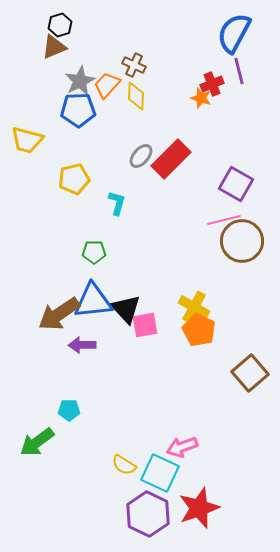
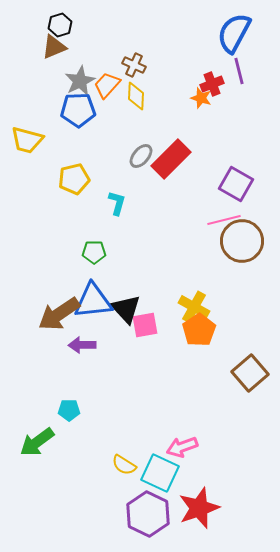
orange pentagon: rotated 12 degrees clockwise
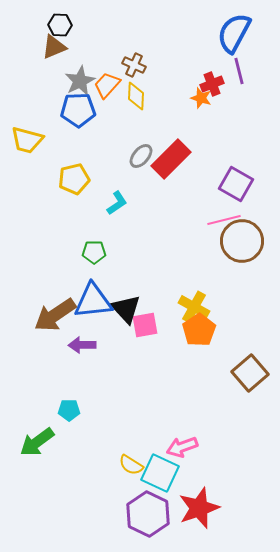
black hexagon: rotated 20 degrees clockwise
cyan L-shape: rotated 40 degrees clockwise
brown arrow: moved 4 px left, 1 px down
yellow semicircle: moved 7 px right
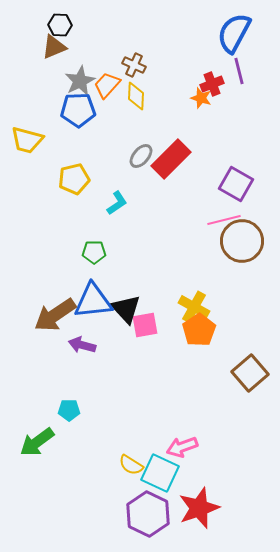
purple arrow: rotated 16 degrees clockwise
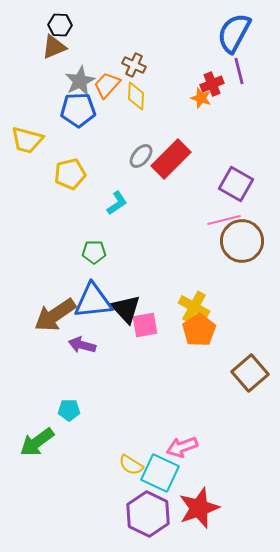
yellow pentagon: moved 4 px left, 5 px up
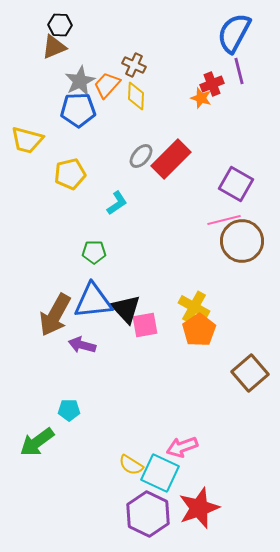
brown arrow: rotated 27 degrees counterclockwise
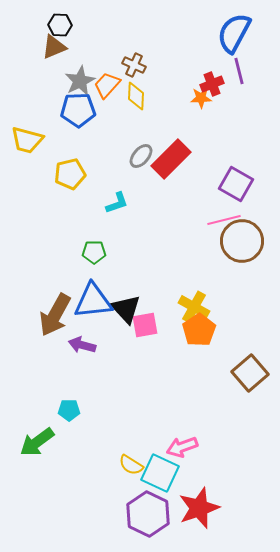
orange star: rotated 20 degrees counterclockwise
cyan L-shape: rotated 15 degrees clockwise
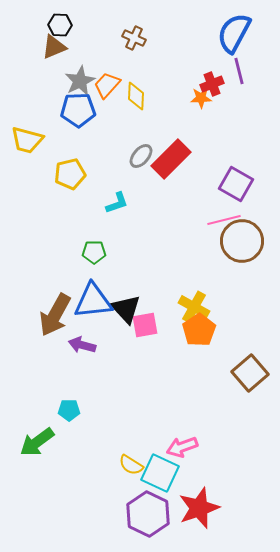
brown cross: moved 27 px up
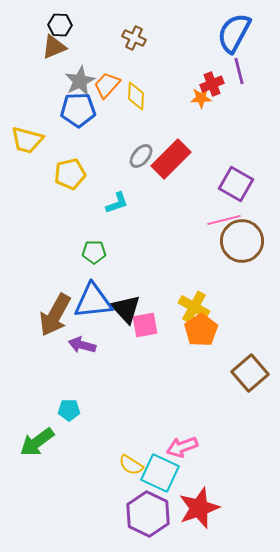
orange pentagon: moved 2 px right
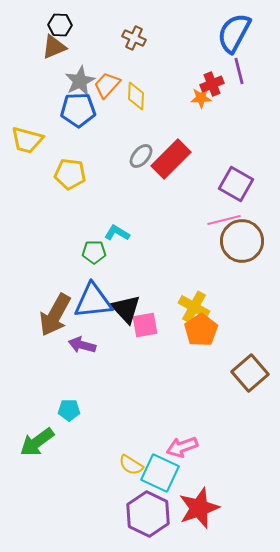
yellow pentagon: rotated 20 degrees clockwise
cyan L-shape: moved 30 px down; rotated 130 degrees counterclockwise
